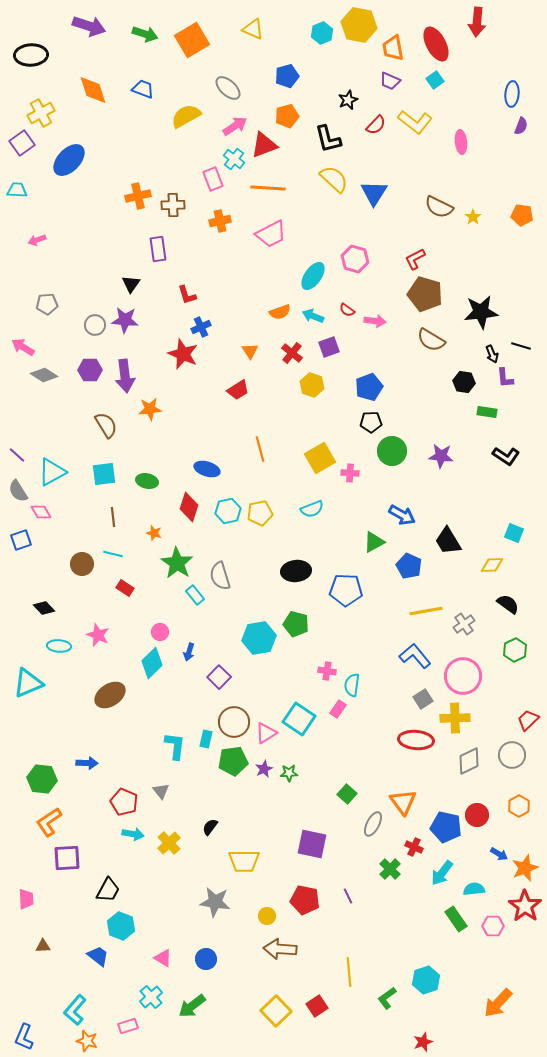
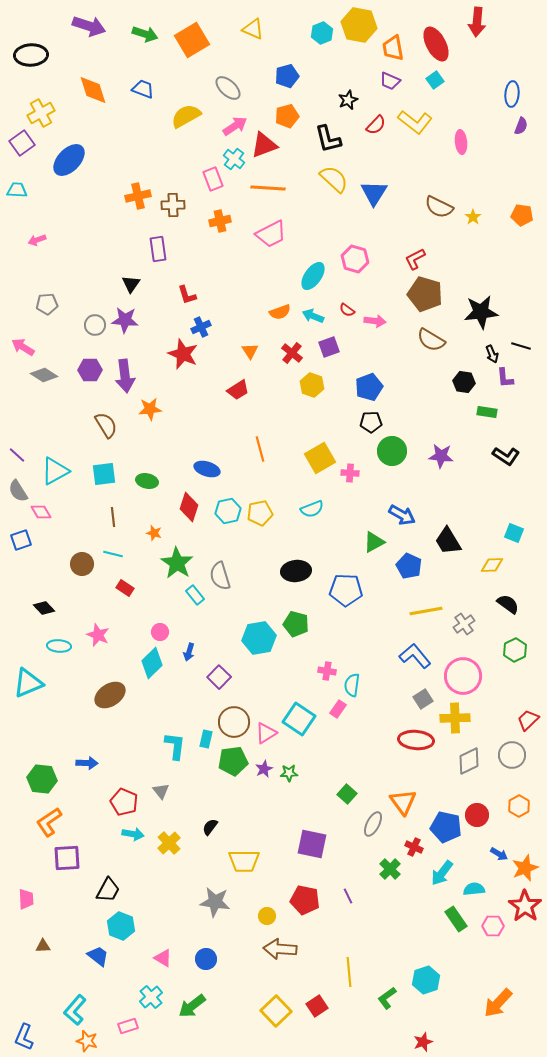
cyan triangle at (52, 472): moved 3 px right, 1 px up
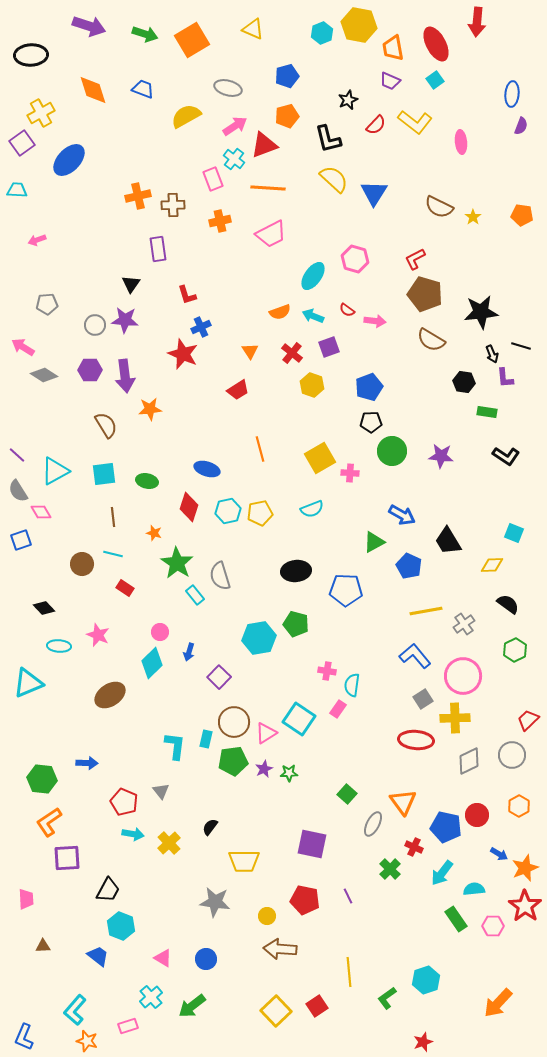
gray ellipse at (228, 88): rotated 28 degrees counterclockwise
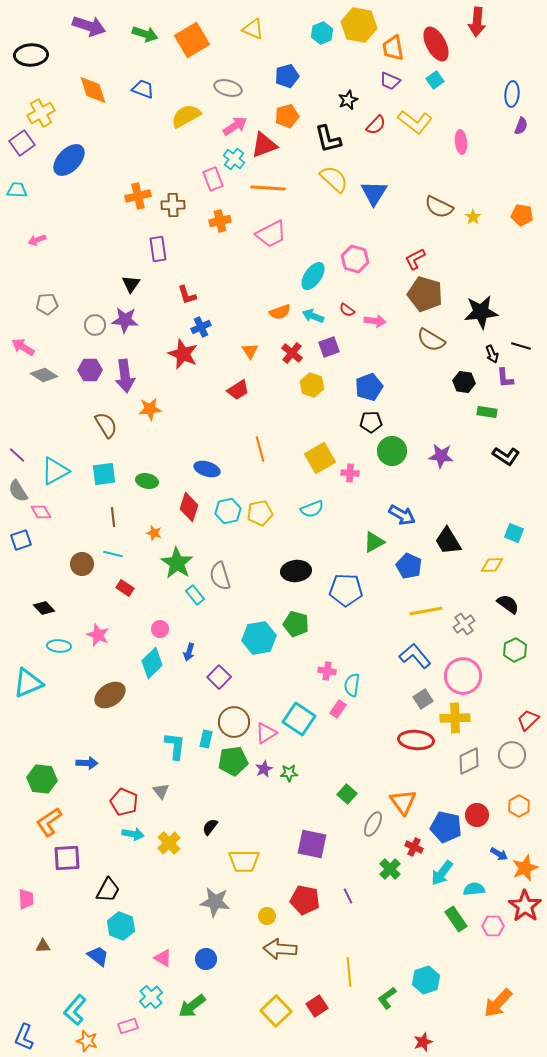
pink circle at (160, 632): moved 3 px up
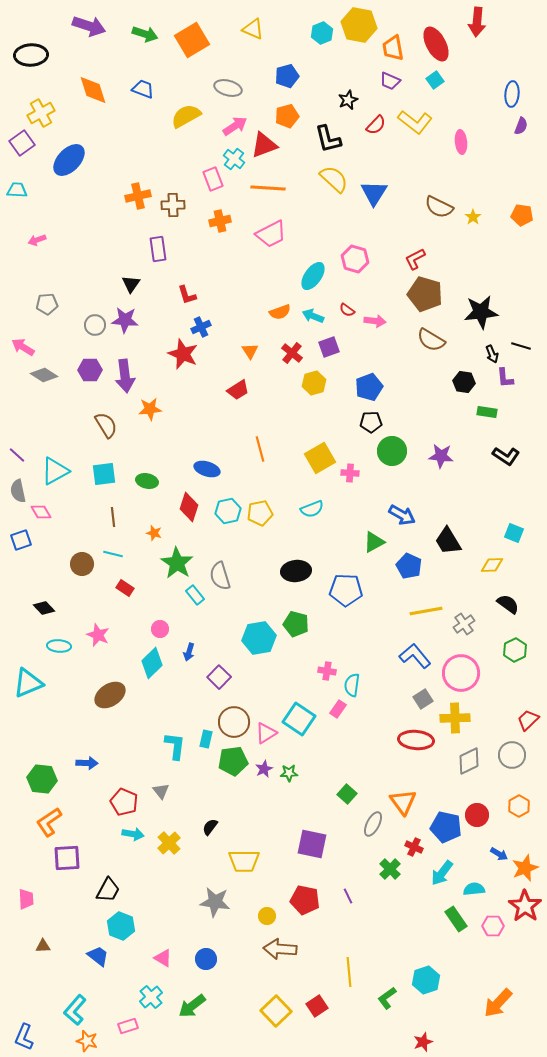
yellow hexagon at (312, 385): moved 2 px right, 2 px up; rotated 25 degrees clockwise
gray semicircle at (18, 491): rotated 20 degrees clockwise
pink circle at (463, 676): moved 2 px left, 3 px up
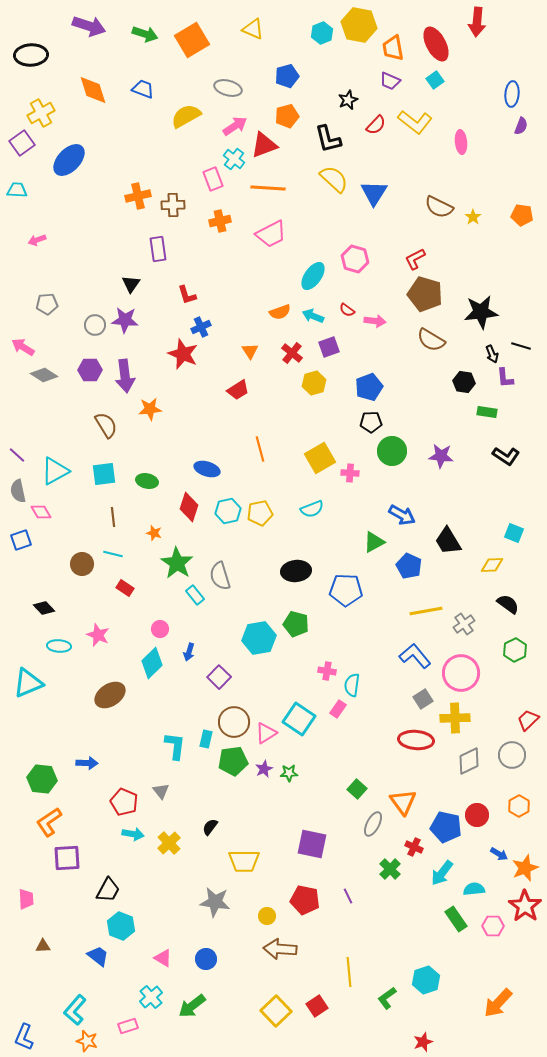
green square at (347, 794): moved 10 px right, 5 px up
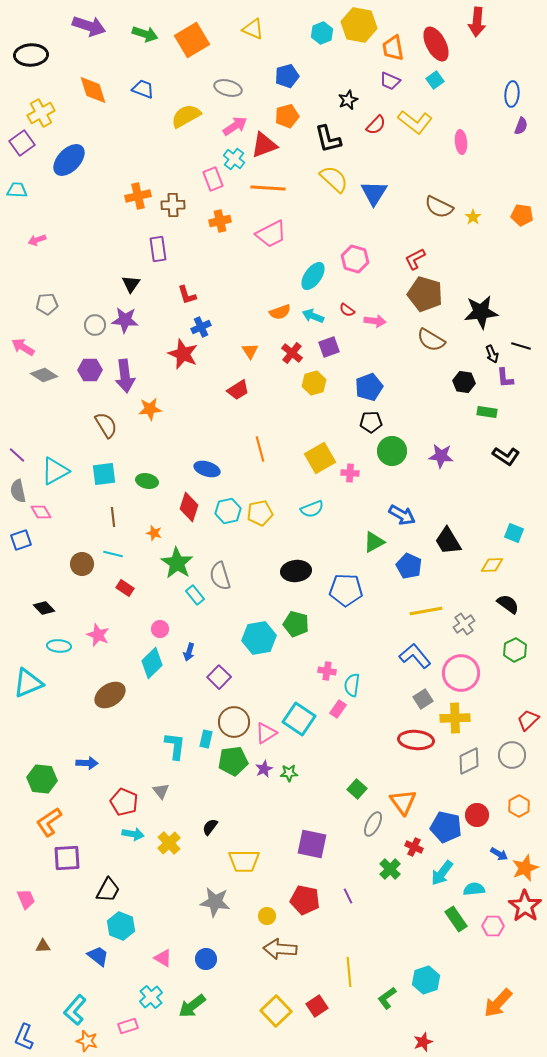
pink trapezoid at (26, 899): rotated 20 degrees counterclockwise
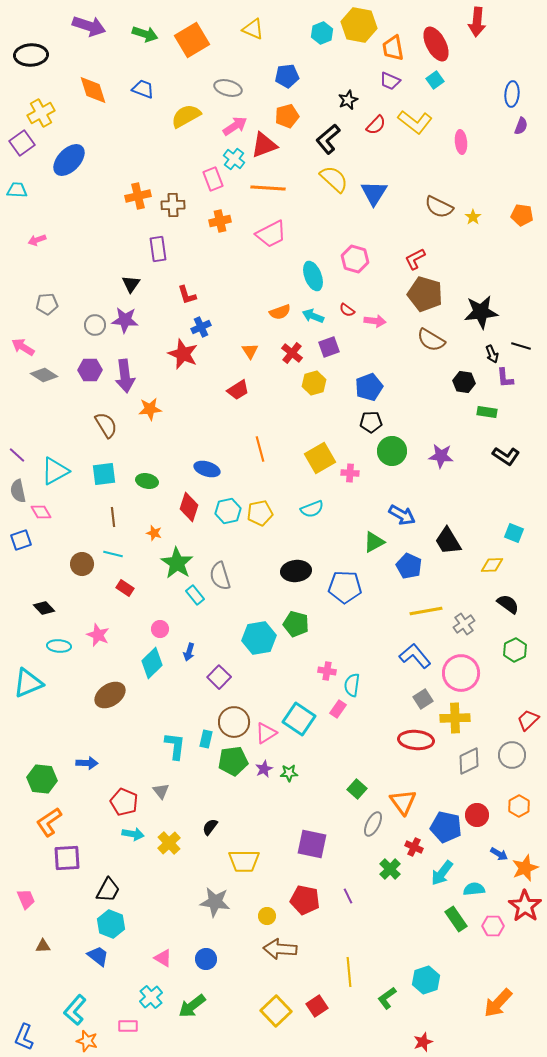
blue pentagon at (287, 76): rotated 10 degrees clockwise
black L-shape at (328, 139): rotated 64 degrees clockwise
cyan ellipse at (313, 276): rotated 56 degrees counterclockwise
blue pentagon at (346, 590): moved 1 px left, 3 px up
cyan hexagon at (121, 926): moved 10 px left, 2 px up
pink rectangle at (128, 1026): rotated 18 degrees clockwise
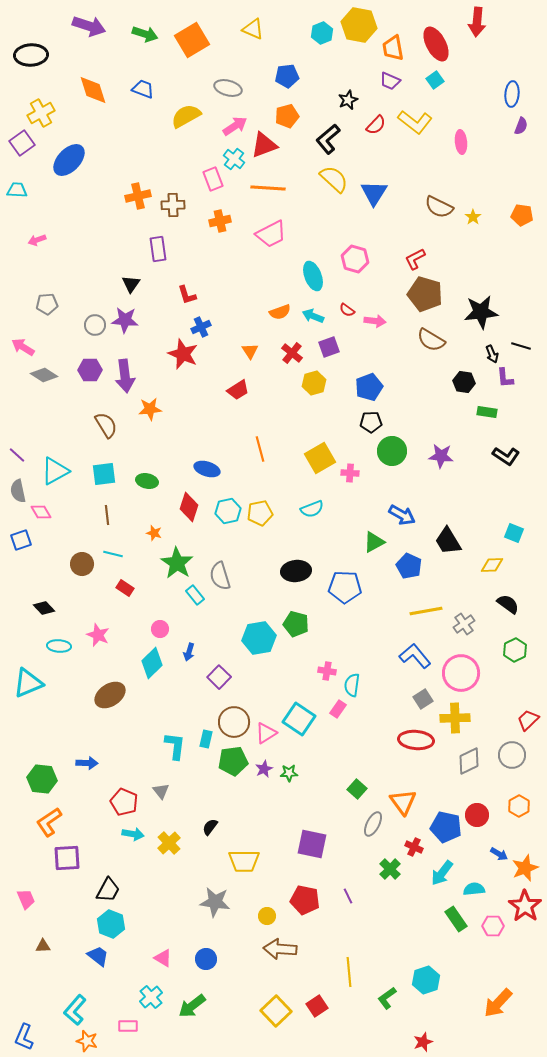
brown line at (113, 517): moved 6 px left, 2 px up
